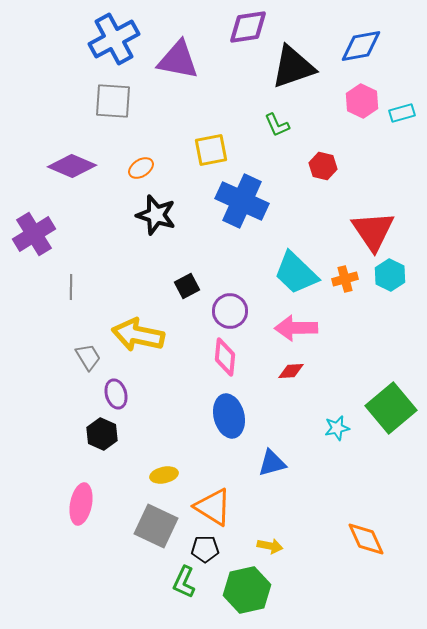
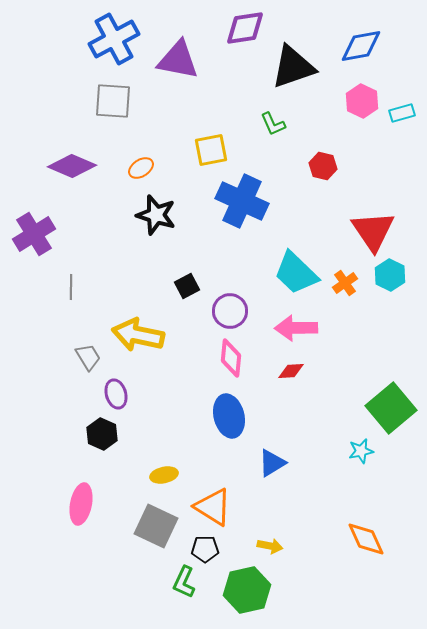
purple diamond at (248, 27): moved 3 px left, 1 px down
green L-shape at (277, 125): moved 4 px left, 1 px up
orange cross at (345, 279): moved 4 px down; rotated 20 degrees counterclockwise
pink diamond at (225, 357): moved 6 px right, 1 px down
cyan star at (337, 428): moved 24 px right, 23 px down
blue triangle at (272, 463): rotated 16 degrees counterclockwise
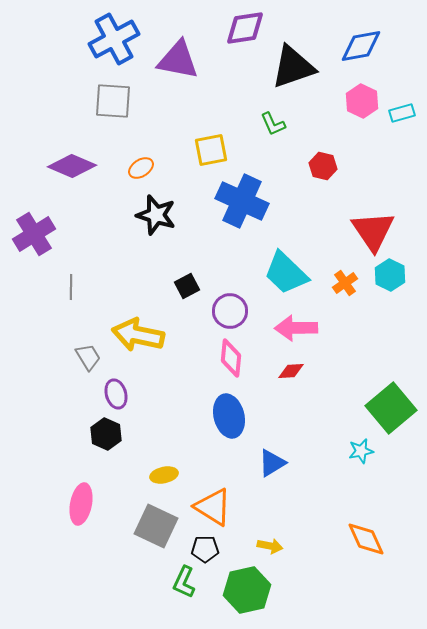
cyan trapezoid at (296, 273): moved 10 px left
black hexagon at (102, 434): moved 4 px right
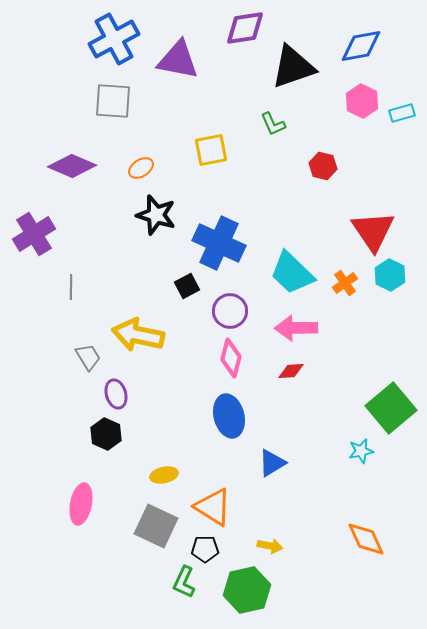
blue cross at (242, 201): moved 23 px left, 42 px down
cyan trapezoid at (286, 273): moved 6 px right
pink diamond at (231, 358): rotated 9 degrees clockwise
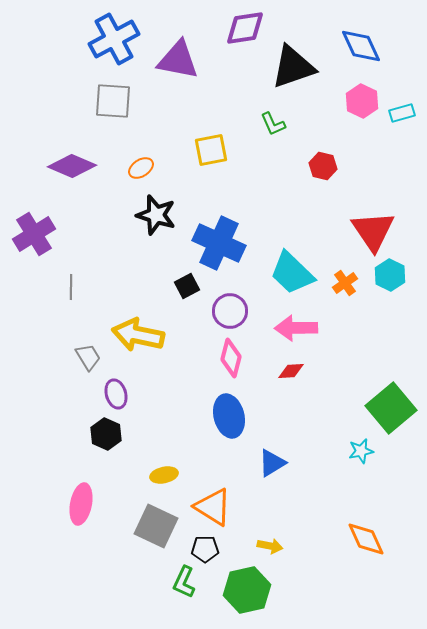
blue diamond at (361, 46): rotated 75 degrees clockwise
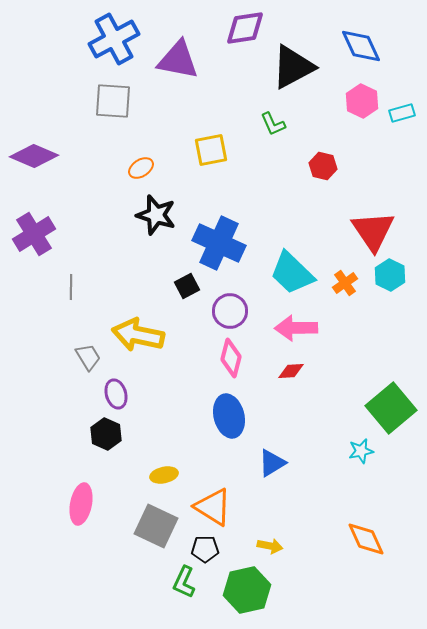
black triangle at (293, 67): rotated 9 degrees counterclockwise
purple diamond at (72, 166): moved 38 px left, 10 px up
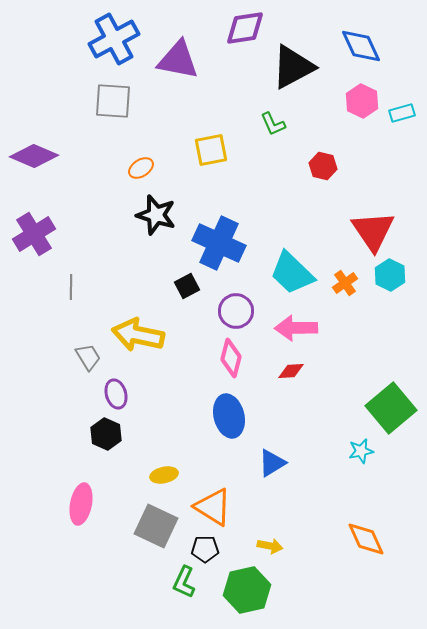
purple circle at (230, 311): moved 6 px right
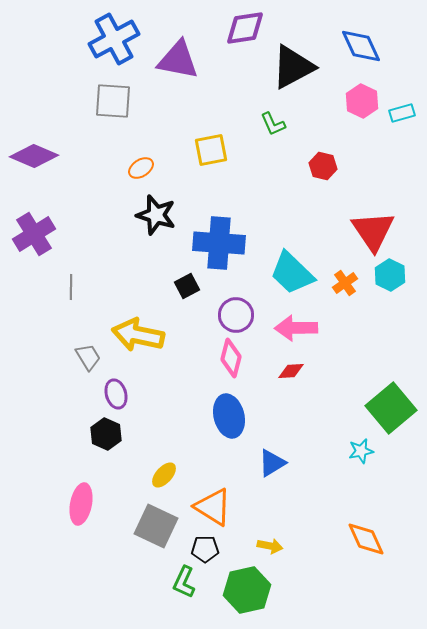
blue cross at (219, 243): rotated 21 degrees counterclockwise
purple circle at (236, 311): moved 4 px down
yellow ellipse at (164, 475): rotated 36 degrees counterclockwise
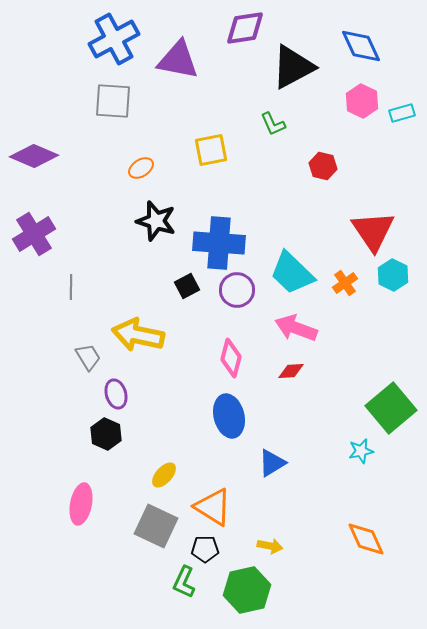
black star at (156, 215): moved 6 px down
cyan hexagon at (390, 275): moved 3 px right
purple circle at (236, 315): moved 1 px right, 25 px up
pink arrow at (296, 328): rotated 21 degrees clockwise
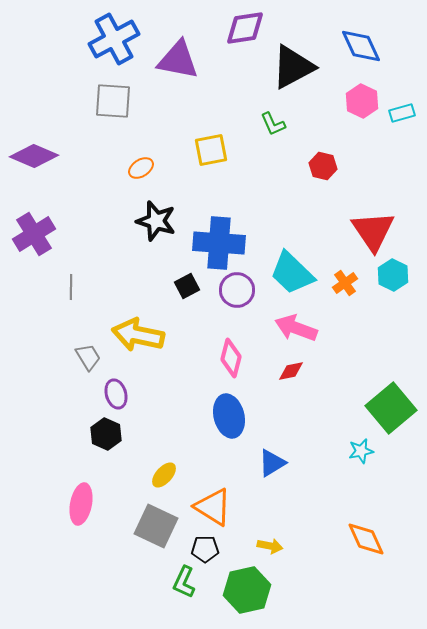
red diamond at (291, 371): rotated 8 degrees counterclockwise
